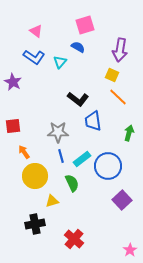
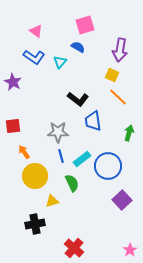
red cross: moved 9 px down
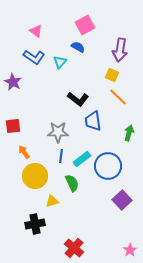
pink square: rotated 12 degrees counterclockwise
blue line: rotated 24 degrees clockwise
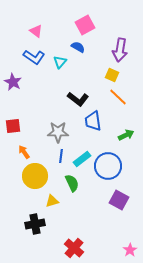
green arrow: moved 3 px left, 2 px down; rotated 49 degrees clockwise
purple square: moved 3 px left; rotated 18 degrees counterclockwise
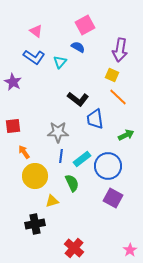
blue trapezoid: moved 2 px right, 2 px up
purple square: moved 6 px left, 2 px up
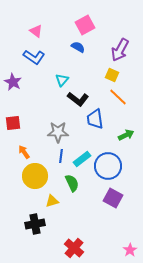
purple arrow: rotated 20 degrees clockwise
cyan triangle: moved 2 px right, 18 px down
red square: moved 3 px up
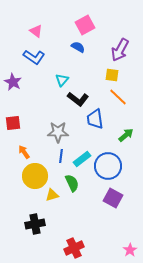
yellow square: rotated 16 degrees counterclockwise
green arrow: rotated 14 degrees counterclockwise
yellow triangle: moved 6 px up
red cross: rotated 24 degrees clockwise
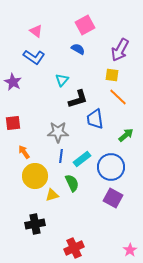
blue semicircle: moved 2 px down
black L-shape: rotated 55 degrees counterclockwise
blue circle: moved 3 px right, 1 px down
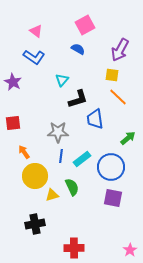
green arrow: moved 2 px right, 3 px down
green semicircle: moved 4 px down
purple square: rotated 18 degrees counterclockwise
red cross: rotated 24 degrees clockwise
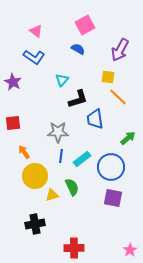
yellow square: moved 4 px left, 2 px down
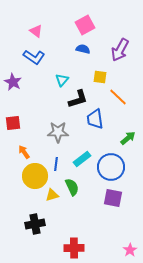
blue semicircle: moved 5 px right; rotated 16 degrees counterclockwise
yellow square: moved 8 px left
blue line: moved 5 px left, 8 px down
